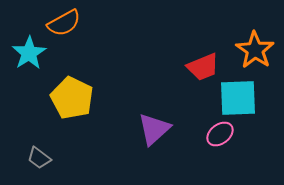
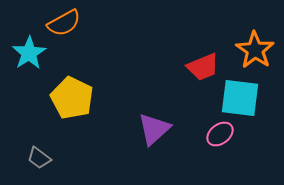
cyan square: moved 2 px right; rotated 9 degrees clockwise
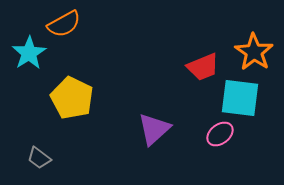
orange semicircle: moved 1 px down
orange star: moved 1 px left, 2 px down
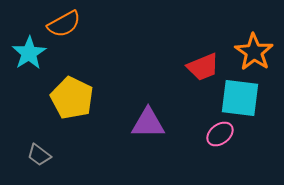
purple triangle: moved 6 px left, 6 px up; rotated 42 degrees clockwise
gray trapezoid: moved 3 px up
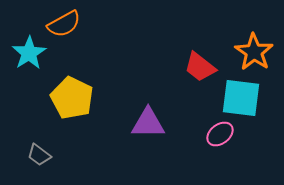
red trapezoid: moved 3 px left; rotated 60 degrees clockwise
cyan square: moved 1 px right
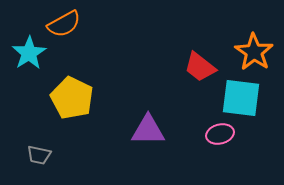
purple triangle: moved 7 px down
pink ellipse: rotated 24 degrees clockwise
gray trapezoid: rotated 25 degrees counterclockwise
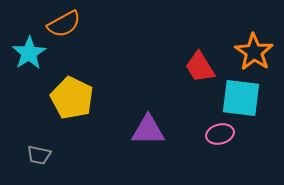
red trapezoid: rotated 20 degrees clockwise
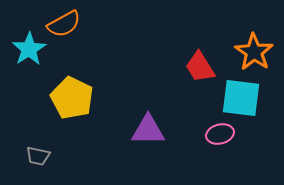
cyan star: moved 4 px up
gray trapezoid: moved 1 px left, 1 px down
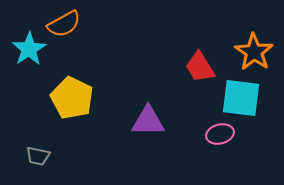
purple triangle: moved 9 px up
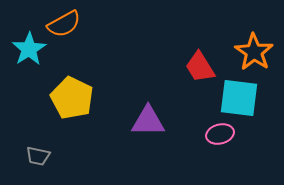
cyan square: moved 2 px left
